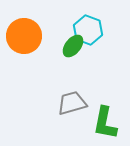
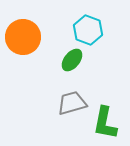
orange circle: moved 1 px left, 1 px down
green ellipse: moved 1 px left, 14 px down
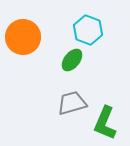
green L-shape: rotated 12 degrees clockwise
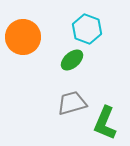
cyan hexagon: moved 1 px left, 1 px up
green ellipse: rotated 10 degrees clockwise
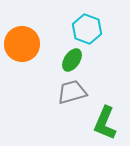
orange circle: moved 1 px left, 7 px down
green ellipse: rotated 15 degrees counterclockwise
gray trapezoid: moved 11 px up
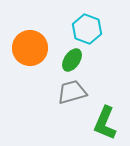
orange circle: moved 8 px right, 4 px down
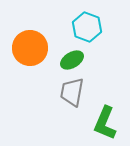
cyan hexagon: moved 2 px up
green ellipse: rotated 25 degrees clockwise
gray trapezoid: rotated 64 degrees counterclockwise
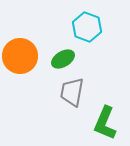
orange circle: moved 10 px left, 8 px down
green ellipse: moved 9 px left, 1 px up
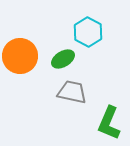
cyan hexagon: moved 1 px right, 5 px down; rotated 8 degrees clockwise
gray trapezoid: rotated 92 degrees clockwise
green L-shape: moved 4 px right
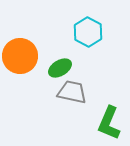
green ellipse: moved 3 px left, 9 px down
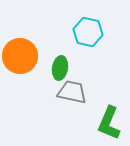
cyan hexagon: rotated 16 degrees counterclockwise
green ellipse: rotated 50 degrees counterclockwise
